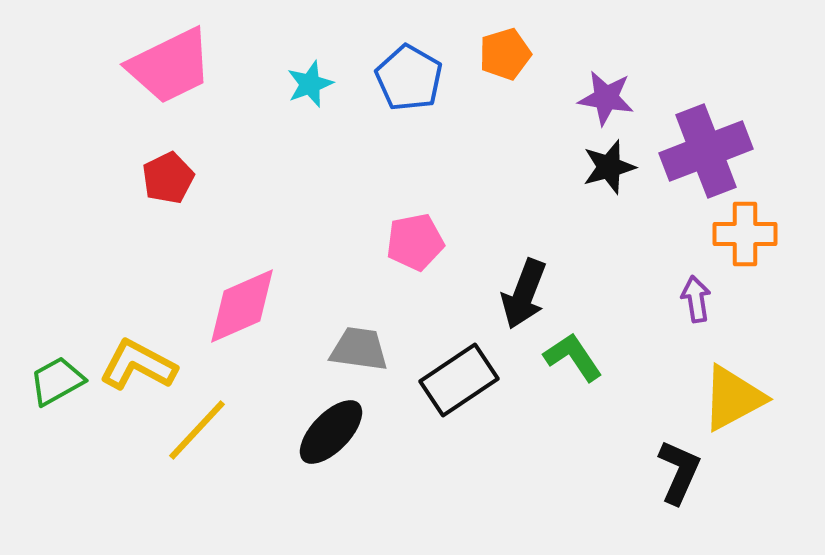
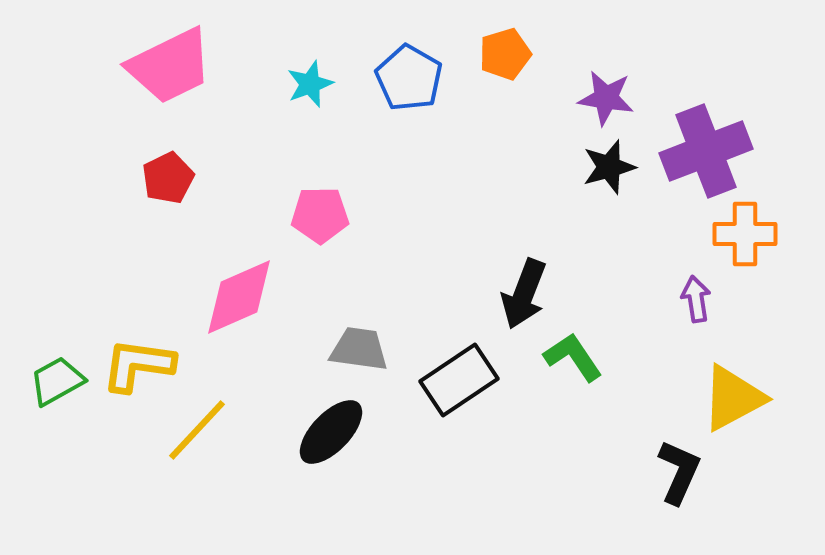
pink pentagon: moved 95 px left, 27 px up; rotated 10 degrees clockwise
pink diamond: moved 3 px left, 9 px up
yellow L-shape: rotated 20 degrees counterclockwise
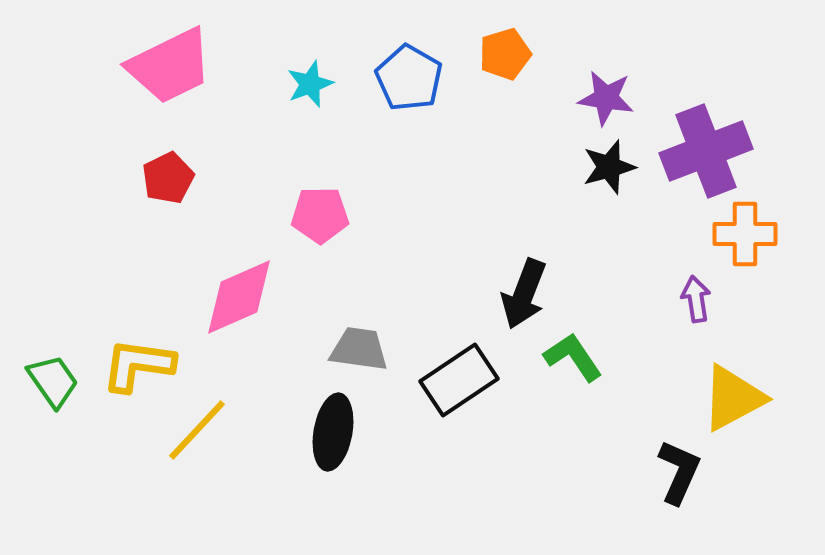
green trapezoid: moved 4 px left; rotated 84 degrees clockwise
black ellipse: moved 2 px right; rotated 34 degrees counterclockwise
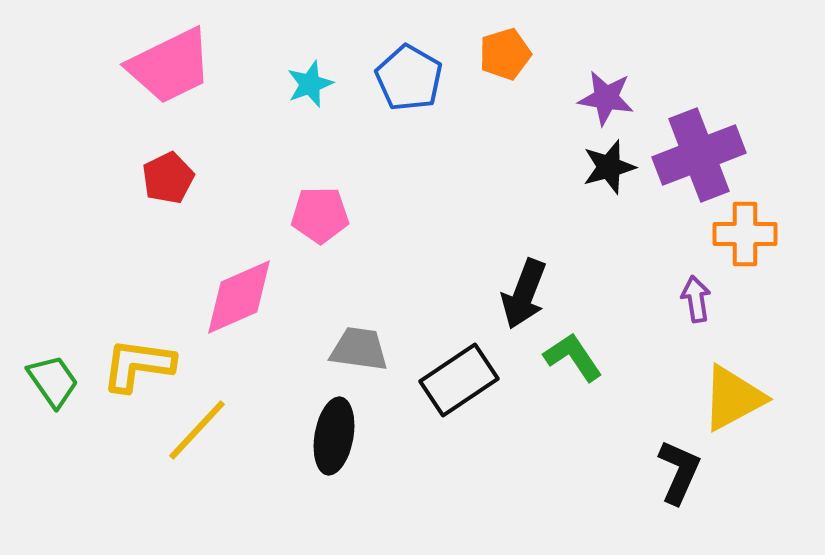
purple cross: moved 7 px left, 4 px down
black ellipse: moved 1 px right, 4 px down
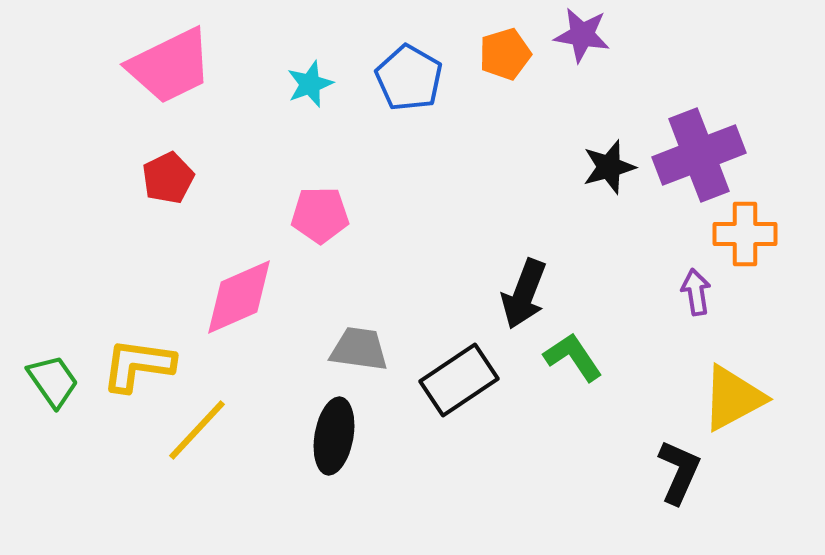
purple star: moved 24 px left, 63 px up
purple arrow: moved 7 px up
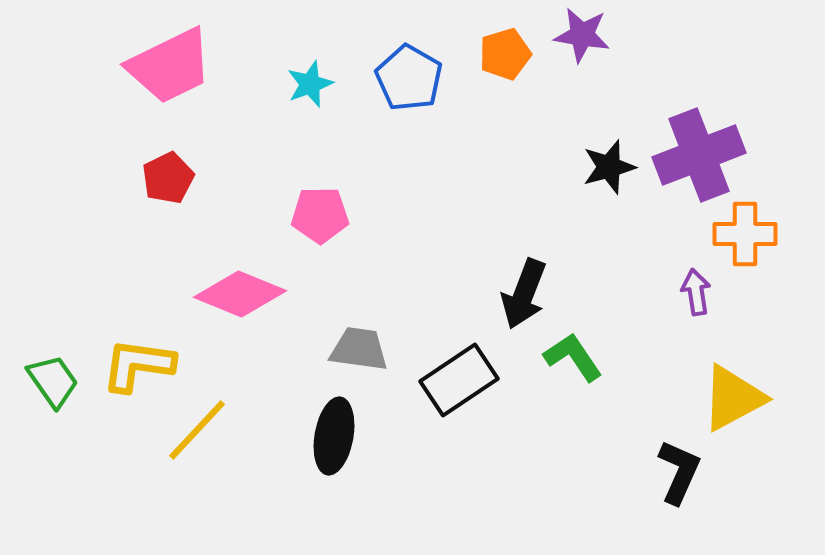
pink diamond: moved 1 px right, 3 px up; rotated 46 degrees clockwise
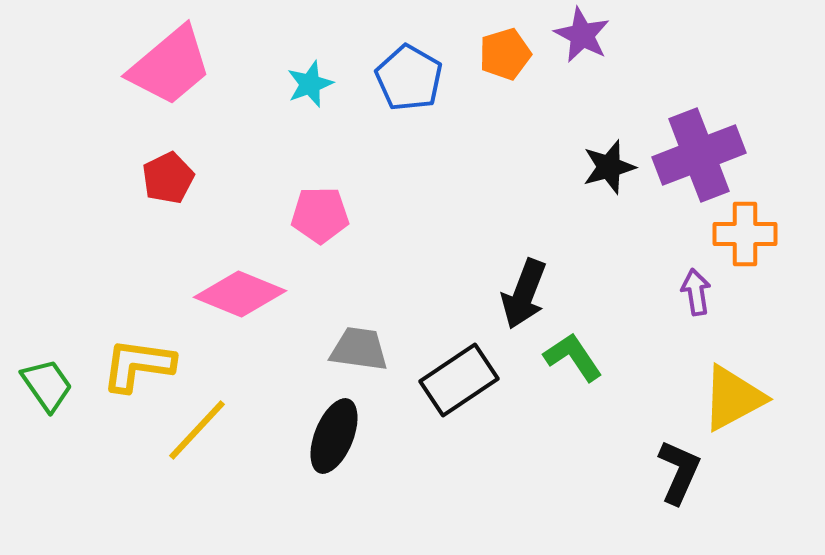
purple star: rotated 18 degrees clockwise
pink trapezoid: rotated 14 degrees counterclockwise
green trapezoid: moved 6 px left, 4 px down
black ellipse: rotated 12 degrees clockwise
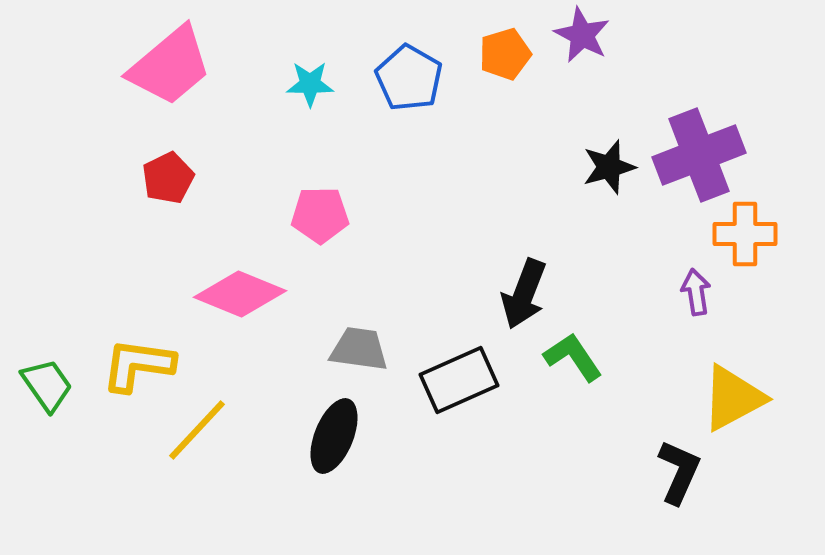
cyan star: rotated 21 degrees clockwise
black rectangle: rotated 10 degrees clockwise
